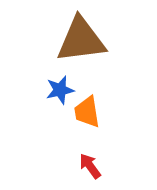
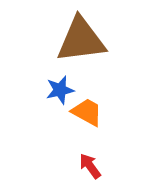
orange trapezoid: rotated 128 degrees clockwise
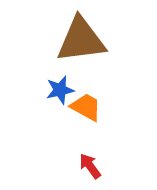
orange trapezoid: moved 1 px left, 5 px up
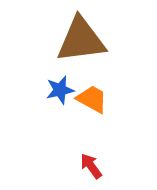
orange trapezoid: moved 6 px right, 8 px up
red arrow: moved 1 px right
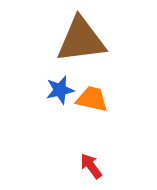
orange trapezoid: rotated 16 degrees counterclockwise
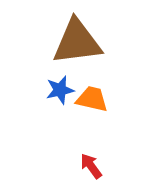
brown triangle: moved 4 px left, 2 px down
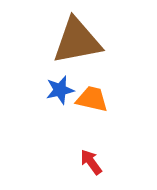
brown triangle: moved 1 px up; rotated 4 degrees counterclockwise
red arrow: moved 4 px up
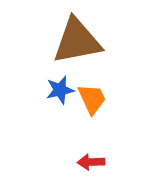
orange trapezoid: rotated 52 degrees clockwise
red arrow: rotated 56 degrees counterclockwise
